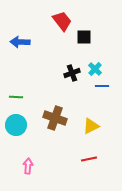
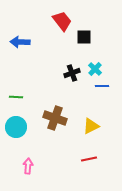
cyan circle: moved 2 px down
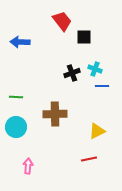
cyan cross: rotated 24 degrees counterclockwise
brown cross: moved 4 px up; rotated 20 degrees counterclockwise
yellow triangle: moved 6 px right, 5 px down
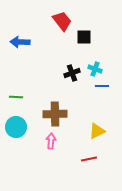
pink arrow: moved 23 px right, 25 px up
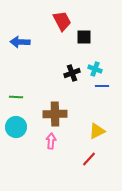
red trapezoid: rotated 10 degrees clockwise
red line: rotated 35 degrees counterclockwise
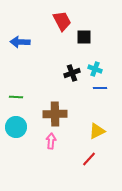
blue line: moved 2 px left, 2 px down
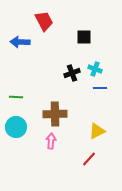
red trapezoid: moved 18 px left
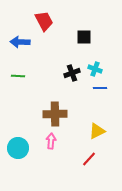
green line: moved 2 px right, 21 px up
cyan circle: moved 2 px right, 21 px down
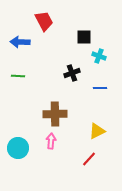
cyan cross: moved 4 px right, 13 px up
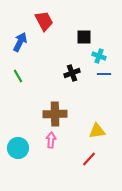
blue arrow: rotated 114 degrees clockwise
green line: rotated 56 degrees clockwise
blue line: moved 4 px right, 14 px up
yellow triangle: rotated 18 degrees clockwise
pink arrow: moved 1 px up
